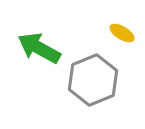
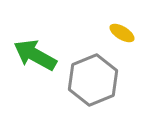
green arrow: moved 4 px left, 7 px down
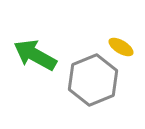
yellow ellipse: moved 1 px left, 14 px down
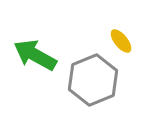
yellow ellipse: moved 6 px up; rotated 20 degrees clockwise
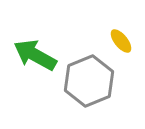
gray hexagon: moved 4 px left, 1 px down
